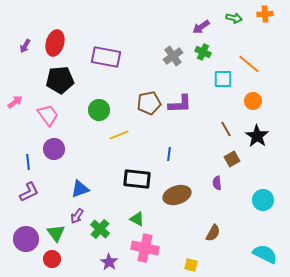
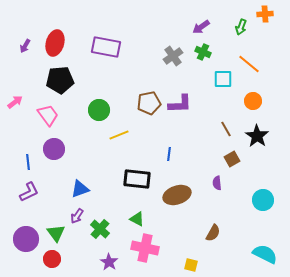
green arrow at (234, 18): moved 7 px right, 9 px down; rotated 98 degrees clockwise
purple rectangle at (106, 57): moved 10 px up
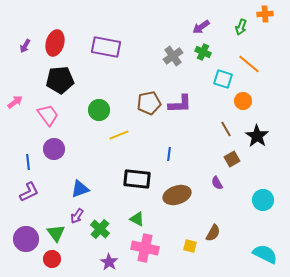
cyan square at (223, 79): rotated 18 degrees clockwise
orange circle at (253, 101): moved 10 px left
purple semicircle at (217, 183): rotated 24 degrees counterclockwise
yellow square at (191, 265): moved 1 px left, 19 px up
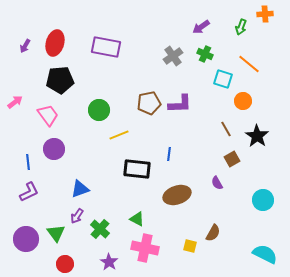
green cross at (203, 52): moved 2 px right, 2 px down
black rectangle at (137, 179): moved 10 px up
red circle at (52, 259): moved 13 px right, 5 px down
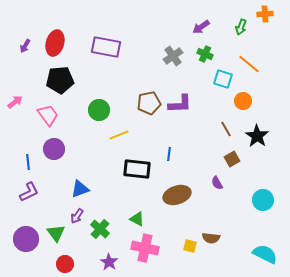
brown semicircle at (213, 233): moved 2 px left, 5 px down; rotated 66 degrees clockwise
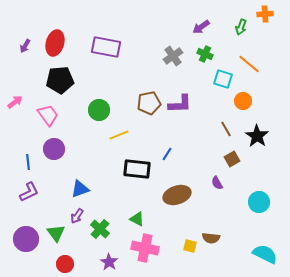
blue line at (169, 154): moved 2 px left; rotated 24 degrees clockwise
cyan circle at (263, 200): moved 4 px left, 2 px down
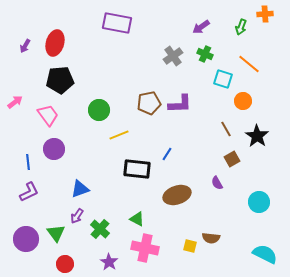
purple rectangle at (106, 47): moved 11 px right, 24 px up
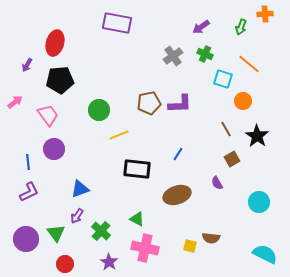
purple arrow at (25, 46): moved 2 px right, 19 px down
blue line at (167, 154): moved 11 px right
green cross at (100, 229): moved 1 px right, 2 px down
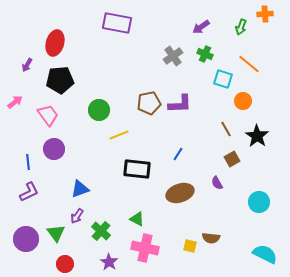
brown ellipse at (177, 195): moved 3 px right, 2 px up
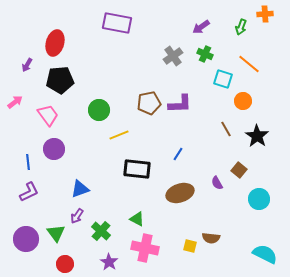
brown square at (232, 159): moved 7 px right, 11 px down; rotated 21 degrees counterclockwise
cyan circle at (259, 202): moved 3 px up
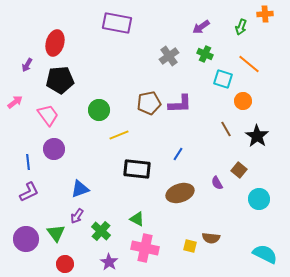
gray cross at (173, 56): moved 4 px left
